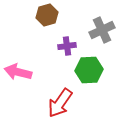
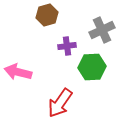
green hexagon: moved 3 px right, 3 px up
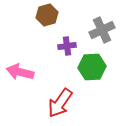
pink arrow: moved 2 px right
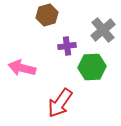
gray cross: moved 1 px right; rotated 15 degrees counterclockwise
pink arrow: moved 2 px right, 4 px up
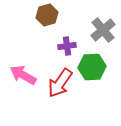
pink arrow: moved 1 px right, 7 px down; rotated 16 degrees clockwise
red arrow: moved 20 px up
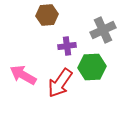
brown hexagon: rotated 10 degrees clockwise
gray cross: rotated 15 degrees clockwise
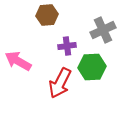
pink arrow: moved 5 px left, 14 px up
red arrow: rotated 8 degrees counterclockwise
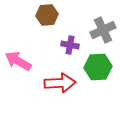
purple cross: moved 3 px right, 1 px up; rotated 18 degrees clockwise
green hexagon: moved 6 px right
red arrow: rotated 120 degrees counterclockwise
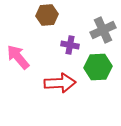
pink arrow: moved 4 px up; rotated 20 degrees clockwise
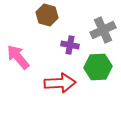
brown hexagon: rotated 20 degrees clockwise
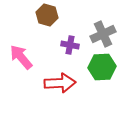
gray cross: moved 4 px down
pink arrow: moved 3 px right
green hexagon: moved 4 px right
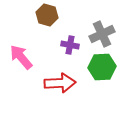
gray cross: moved 1 px left
